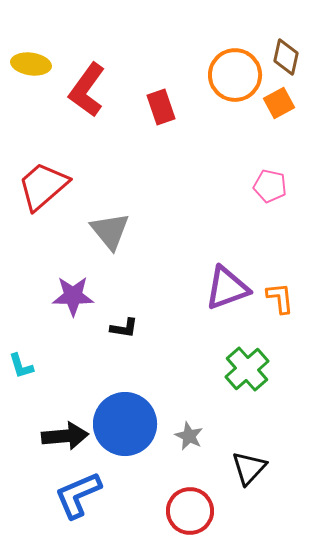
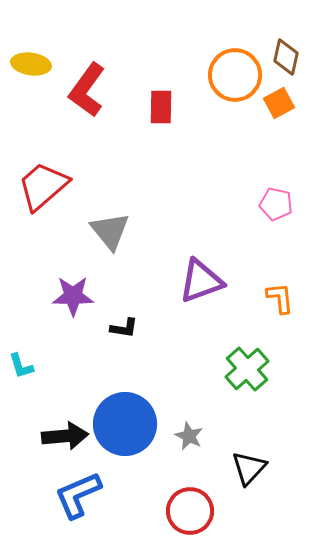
red rectangle: rotated 20 degrees clockwise
pink pentagon: moved 6 px right, 18 px down
purple triangle: moved 26 px left, 7 px up
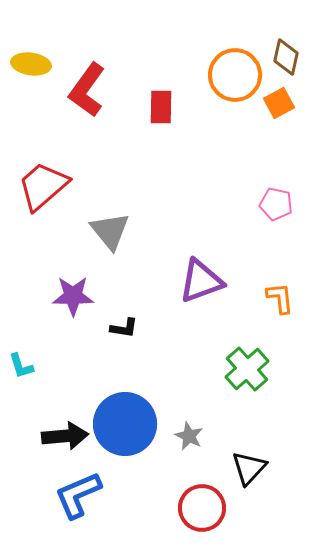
red circle: moved 12 px right, 3 px up
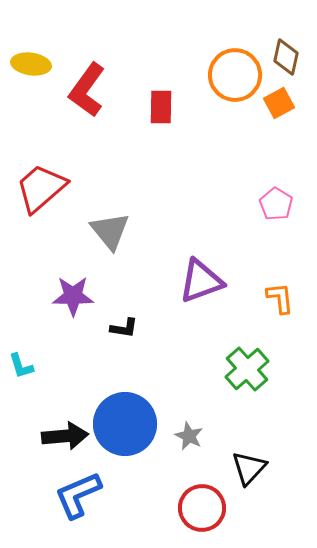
red trapezoid: moved 2 px left, 2 px down
pink pentagon: rotated 20 degrees clockwise
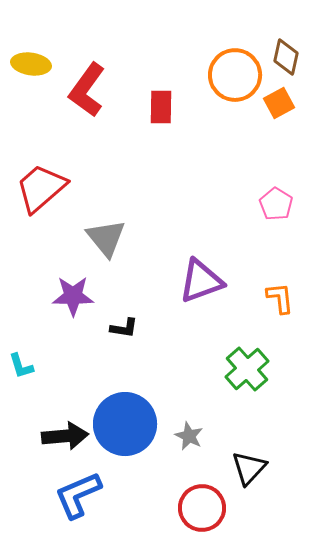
gray triangle: moved 4 px left, 7 px down
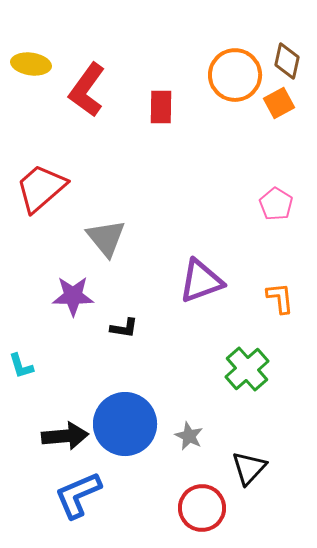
brown diamond: moved 1 px right, 4 px down
